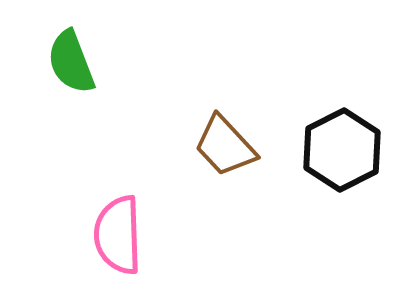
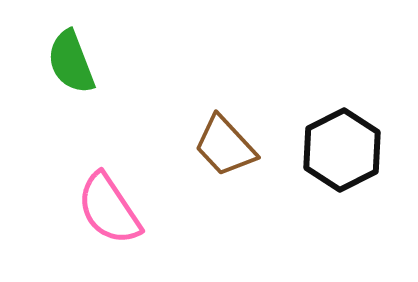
pink semicircle: moved 9 px left, 26 px up; rotated 32 degrees counterclockwise
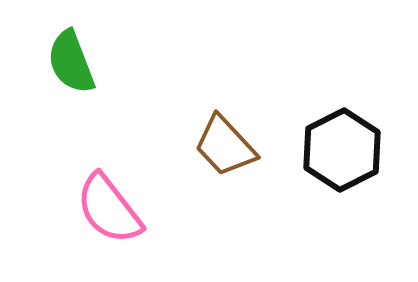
pink semicircle: rotated 4 degrees counterclockwise
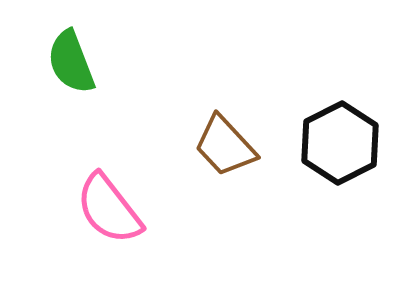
black hexagon: moved 2 px left, 7 px up
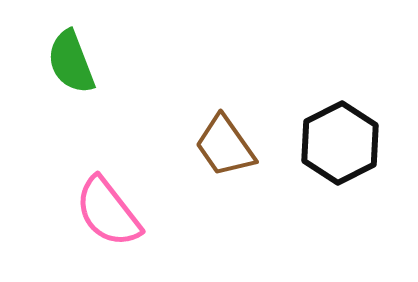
brown trapezoid: rotated 8 degrees clockwise
pink semicircle: moved 1 px left, 3 px down
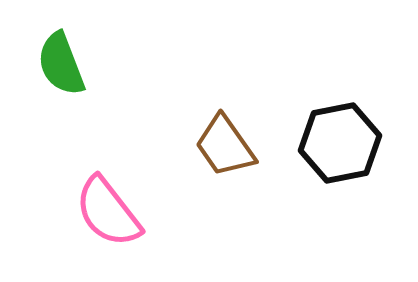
green semicircle: moved 10 px left, 2 px down
black hexagon: rotated 16 degrees clockwise
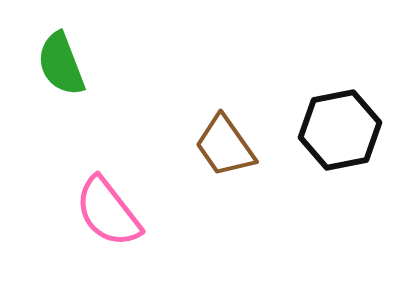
black hexagon: moved 13 px up
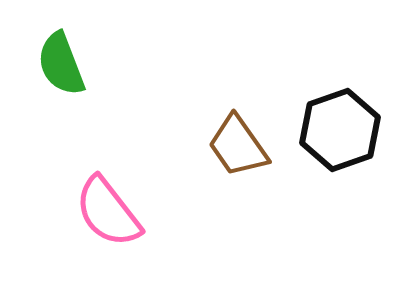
black hexagon: rotated 8 degrees counterclockwise
brown trapezoid: moved 13 px right
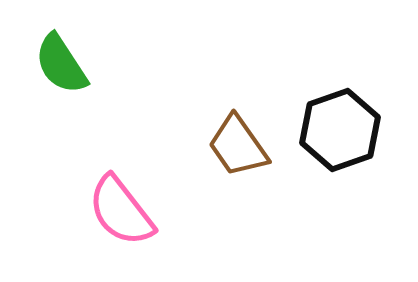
green semicircle: rotated 12 degrees counterclockwise
pink semicircle: moved 13 px right, 1 px up
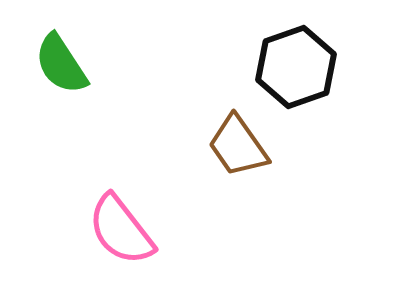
black hexagon: moved 44 px left, 63 px up
pink semicircle: moved 19 px down
